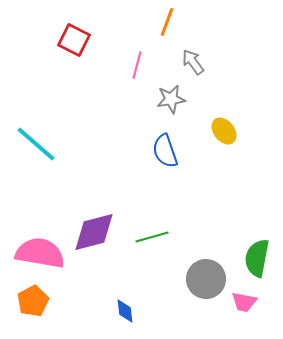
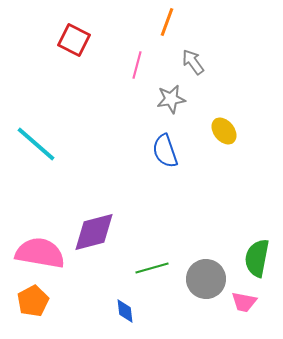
green line: moved 31 px down
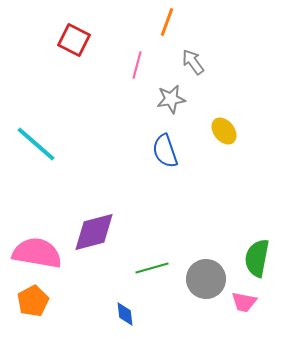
pink semicircle: moved 3 px left
blue diamond: moved 3 px down
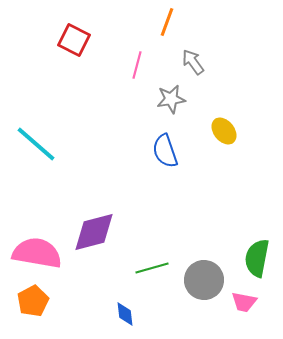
gray circle: moved 2 px left, 1 px down
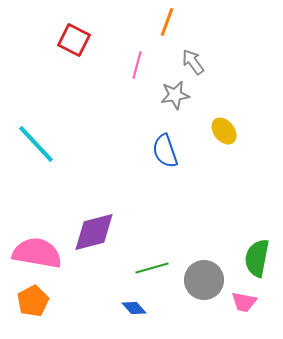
gray star: moved 4 px right, 4 px up
cyan line: rotated 6 degrees clockwise
blue diamond: moved 9 px right, 6 px up; rotated 35 degrees counterclockwise
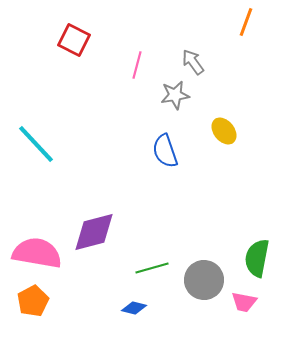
orange line: moved 79 px right
blue diamond: rotated 35 degrees counterclockwise
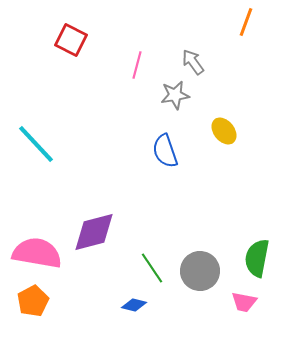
red square: moved 3 px left
green line: rotated 72 degrees clockwise
gray circle: moved 4 px left, 9 px up
blue diamond: moved 3 px up
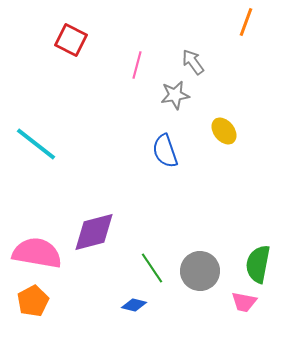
cyan line: rotated 9 degrees counterclockwise
green semicircle: moved 1 px right, 6 px down
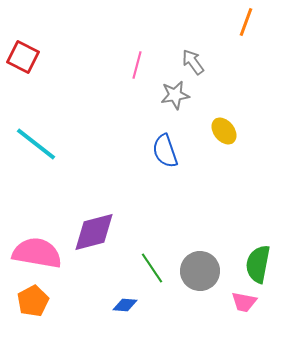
red square: moved 48 px left, 17 px down
blue diamond: moved 9 px left; rotated 10 degrees counterclockwise
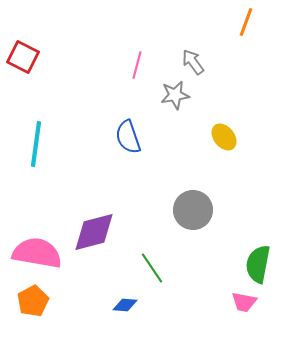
yellow ellipse: moved 6 px down
cyan line: rotated 60 degrees clockwise
blue semicircle: moved 37 px left, 14 px up
gray circle: moved 7 px left, 61 px up
